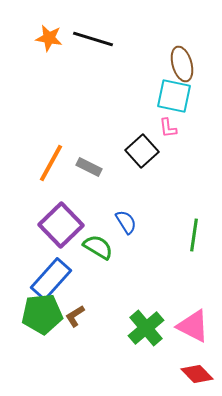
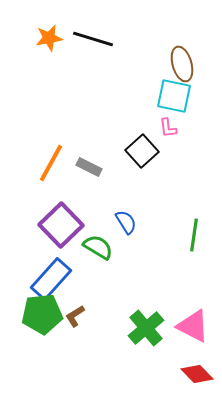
orange star: rotated 20 degrees counterclockwise
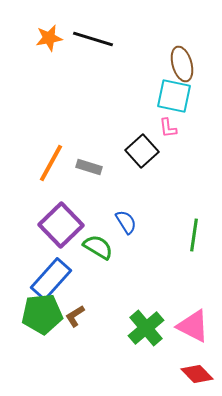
gray rectangle: rotated 10 degrees counterclockwise
